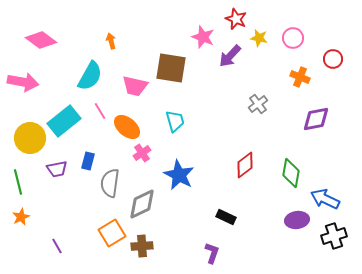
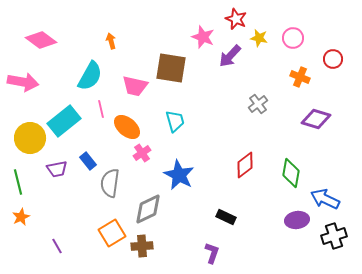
pink line: moved 1 px right, 2 px up; rotated 18 degrees clockwise
purple diamond: rotated 28 degrees clockwise
blue rectangle: rotated 54 degrees counterclockwise
gray diamond: moved 6 px right, 5 px down
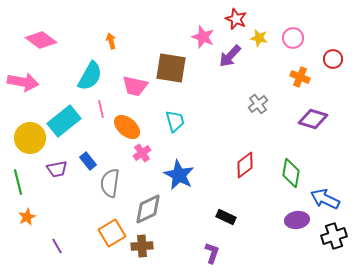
purple diamond: moved 3 px left
orange star: moved 6 px right
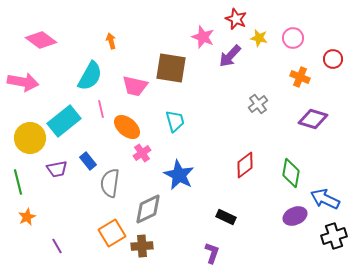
purple ellipse: moved 2 px left, 4 px up; rotated 15 degrees counterclockwise
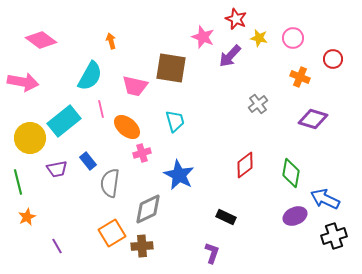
pink cross: rotated 18 degrees clockwise
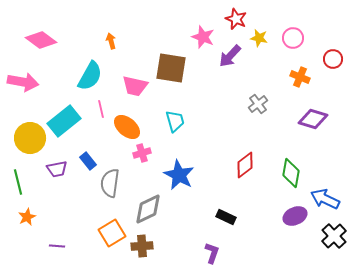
black cross: rotated 25 degrees counterclockwise
purple line: rotated 56 degrees counterclockwise
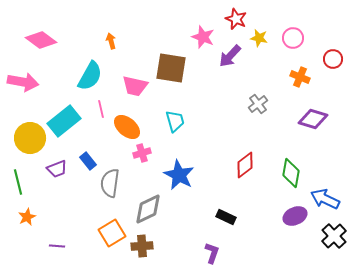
purple trapezoid: rotated 10 degrees counterclockwise
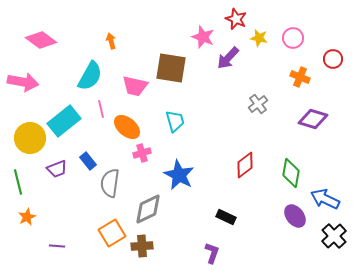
purple arrow: moved 2 px left, 2 px down
purple ellipse: rotated 75 degrees clockwise
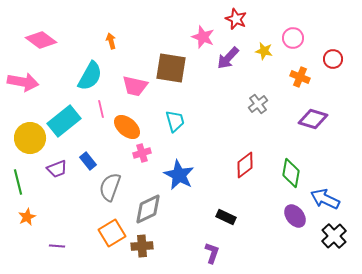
yellow star: moved 5 px right, 13 px down
gray semicircle: moved 4 px down; rotated 12 degrees clockwise
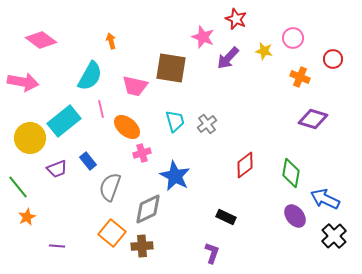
gray cross: moved 51 px left, 20 px down
blue star: moved 4 px left, 1 px down
green line: moved 5 px down; rotated 25 degrees counterclockwise
orange square: rotated 20 degrees counterclockwise
